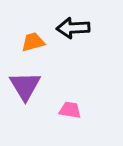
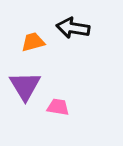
black arrow: rotated 12 degrees clockwise
pink trapezoid: moved 12 px left, 3 px up
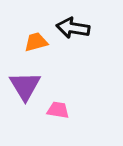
orange trapezoid: moved 3 px right
pink trapezoid: moved 3 px down
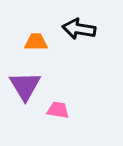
black arrow: moved 6 px right, 1 px down
orange trapezoid: rotated 15 degrees clockwise
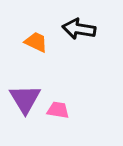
orange trapezoid: rotated 25 degrees clockwise
purple triangle: moved 13 px down
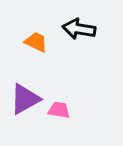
purple triangle: rotated 32 degrees clockwise
pink trapezoid: moved 1 px right
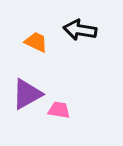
black arrow: moved 1 px right, 1 px down
purple triangle: moved 2 px right, 5 px up
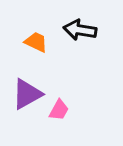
pink trapezoid: rotated 110 degrees clockwise
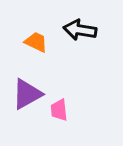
pink trapezoid: rotated 145 degrees clockwise
